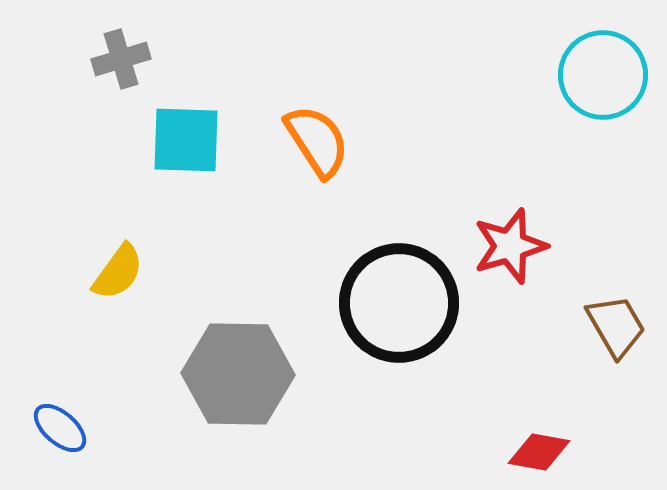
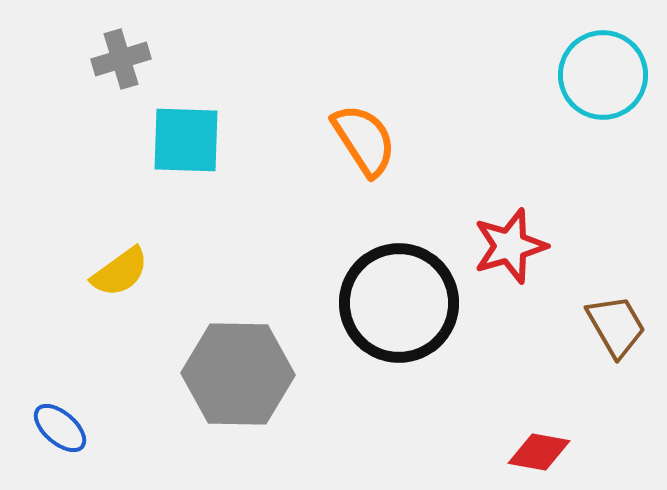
orange semicircle: moved 47 px right, 1 px up
yellow semicircle: moved 2 px right; rotated 18 degrees clockwise
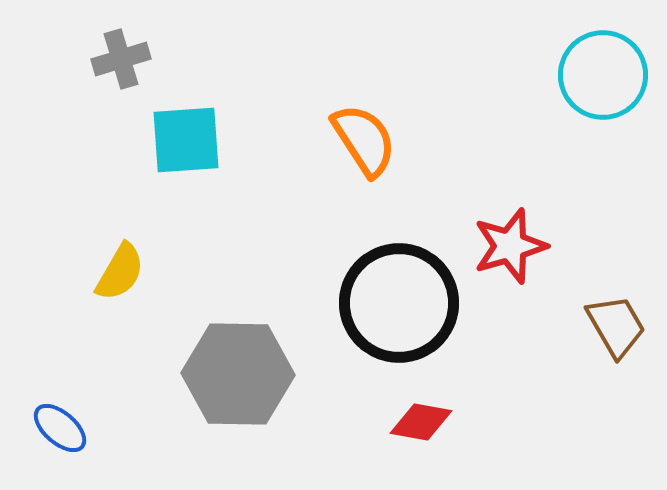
cyan square: rotated 6 degrees counterclockwise
yellow semicircle: rotated 24 degrees counterclockwise
red diamond: moved 118 px left, 30 px up
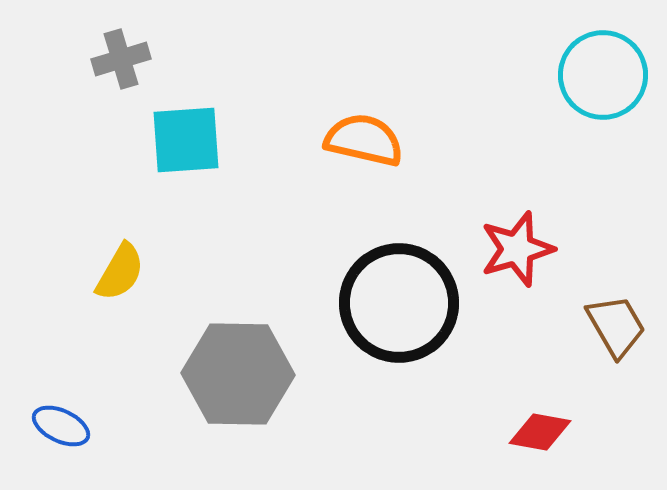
orange semicircle: rotated 44 degrees counterclockwise
red star: moved 7 px right, 3 px down
red diamond: moved 119 px right, 10 px down
blue ellipse: moved 1 px right, 2 px up; rotated 16 degrees counterclockwise
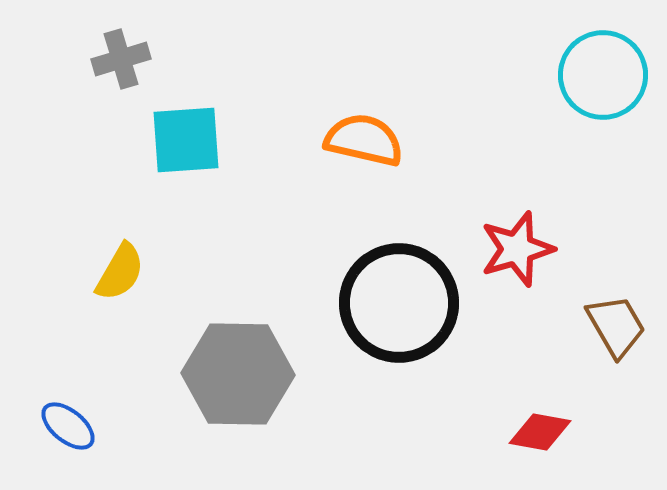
blue ellipse: moved 7 px right; rotated 14 degrees clockwise
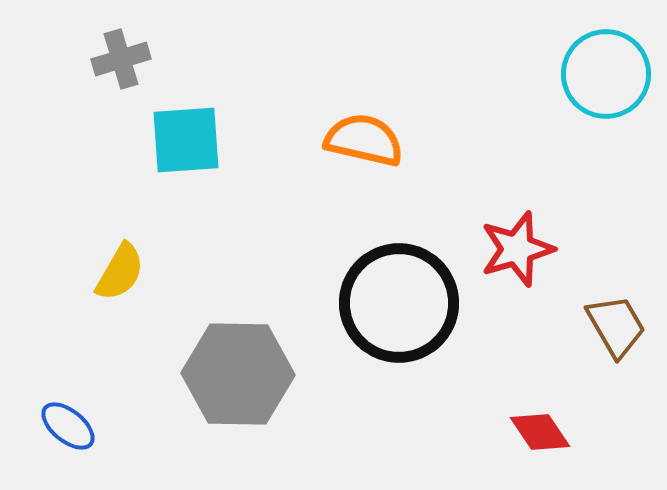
cyan circle: moved 3 px right, 1 px up
red diamond: rotated 46 degrees clockwise
